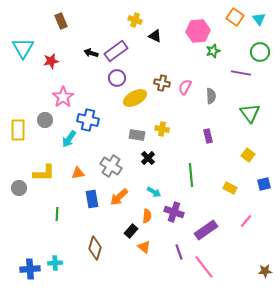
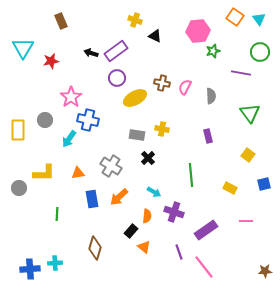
pink star at (63, 97): moved 8 px right
pink line at (246, 221): rotated 48 degrees clockwise
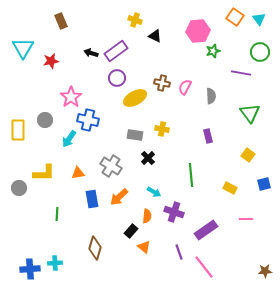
gray rectangle at (137, 135): moved 2 px left
pink line at (246, 221): moved 2 px up
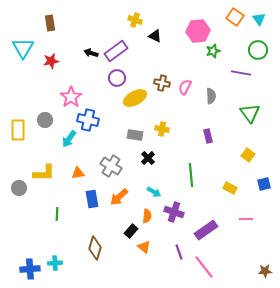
brown rectangle at (61, 21): moved 11 px left, 2 px down; rotated 14 degrees clockwise
green circle at (260, 52): moved 2 px left, 2 px up
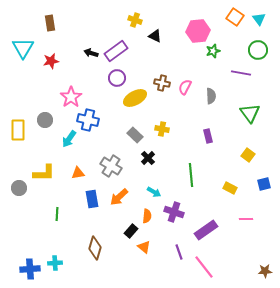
gray rectangle at (135, 135): rotated 35 degrees clockwise
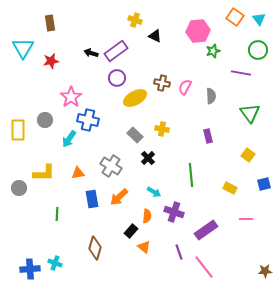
cyan cross at (55, 263): rotated 24 degrees clockwise
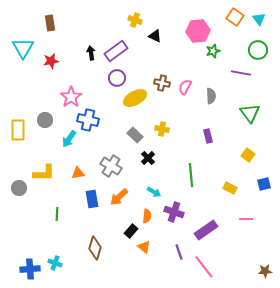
black arrow at (91, 53): rotated 64 degrees clockwise
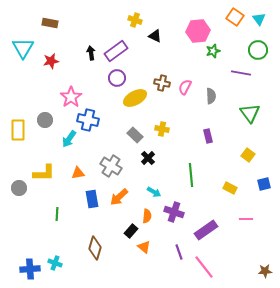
brown rectangle at (50, 23): rotated 70 degrees counterclockwise
